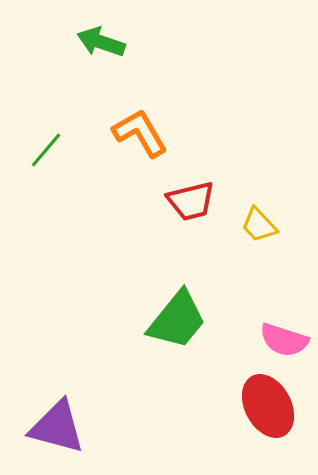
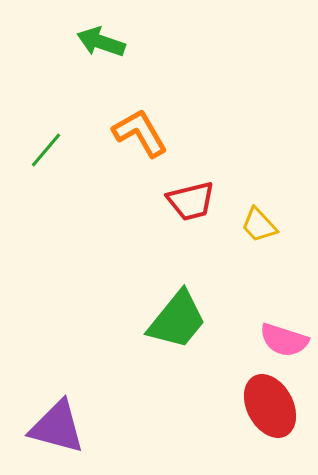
red ellipse: moved 2 px right
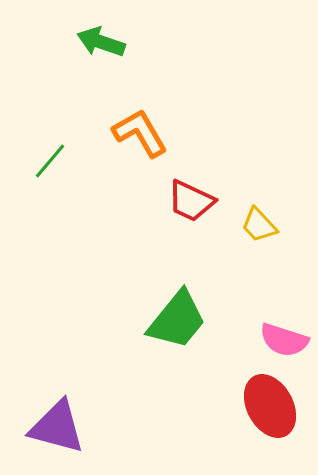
green line: moved 4 px right, 11 px down
red trapezoid: rotated 39 degrees clockwise
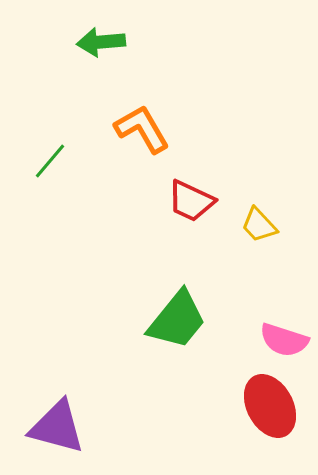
green arrow: rotated 24 degrees counterclockwise
orange L-shape: moved 2 px right, 4 px up
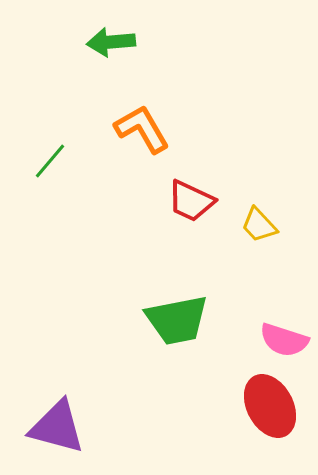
green arrow: moved 10 px right
green trapezoid: rotated 40 degrees clockwise
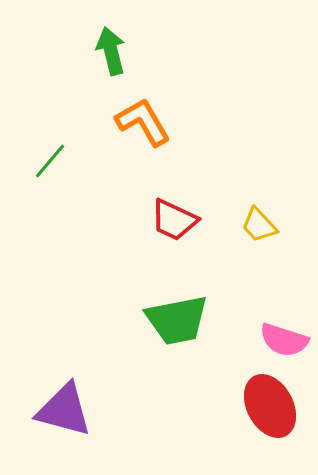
green arrow: moved 9 px down; rotated 81 degrees clockwise
orange L-shape: moved 1 px right, 7 px up
red trapezoid: moved 17 px left, 19 px down
purple triangle: moved 7 px right, 17 px up
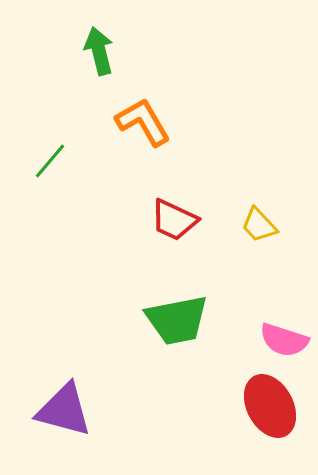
green arrow: moved 12 px left
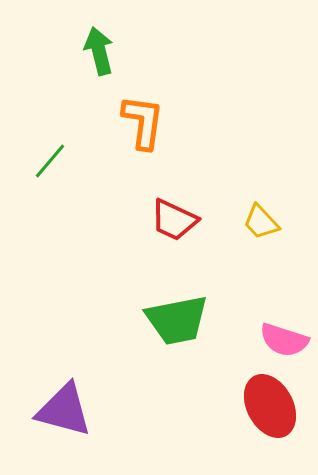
orange L-shape: rotated 38 degrees clockwise
yellow trapezoid: moved 2 px right, 3 px up
